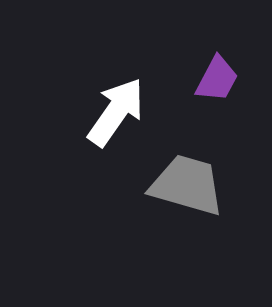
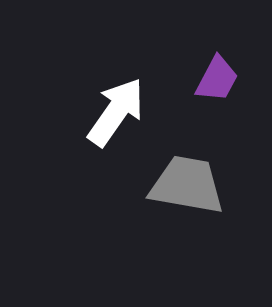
gray trapezoid: rotated 6 degrees counterclockwise
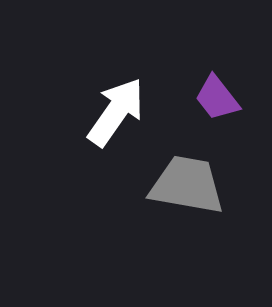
purple trapezoid: moved 19 px down; rotated 114 degrees clockwise
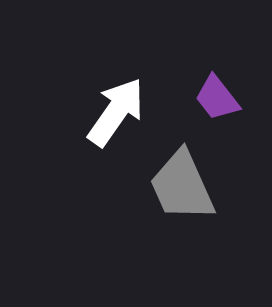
gray trapezoid: moved 5 px left, 1 px down; rotated 124 degrees counterclockwise
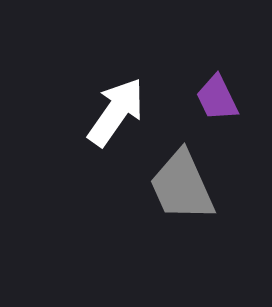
purple trapezoid: rotated 12 degrees clockwise
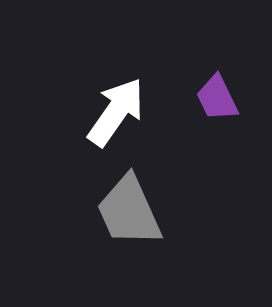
gray trapezoid: moved 53 px left, 25 px down
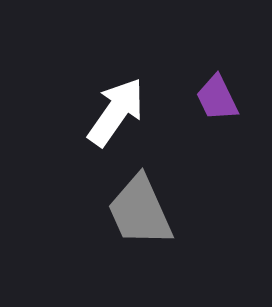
gray trapezoid: moved 11 px right
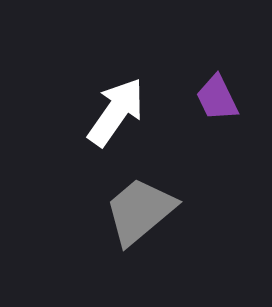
gray trapezoid: rotated 74 degrees clockwise
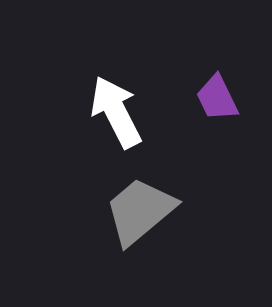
white arrow: rotated 62 degrees counterclockwise
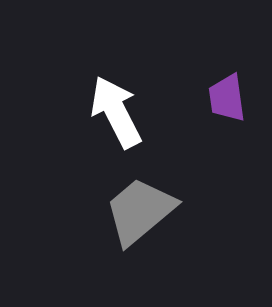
purple trapezoid: moved 10 px right; rotated 18 degrees clockwise
